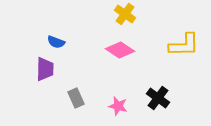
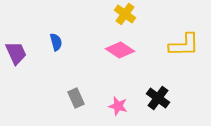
blue semicircle: rotated 126 degrees counterclockwise
purple trapezoid: moved 29 px left, 16 px up; rotated 25 degrees counterclockwise
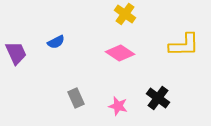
blue semicircle: rotated 78 degrees clockwise
pink diamond: moved 3 px down
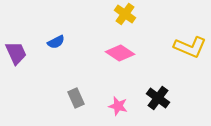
yellow L-shape: moved 6 px right, 2 px down; rotated 24 degrees clockwise
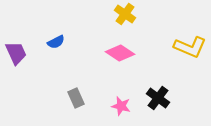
pink star: moved 3 px right
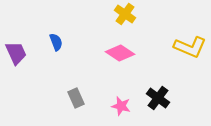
blue semicircle: rotated 84 degrees counterclockwise
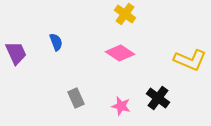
yellow L-shape: moved 13 px down
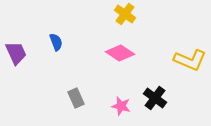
black cross: moved 3 px left
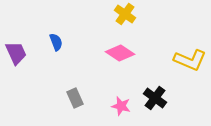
gray rectangle: moved 1 px left
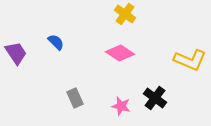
blue semicircle: rotated 24 degrees counterclockwise
purple trapezoid: rotated 10 degrees counterclockwise
